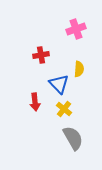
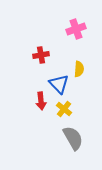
red arrow: moved 6 px right, 1 px up
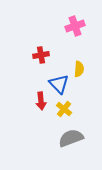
pink cross: moved 1 px left, 3 px up
gray semicircle: moved 2 px left; rotated 80 degrees counterclockwise
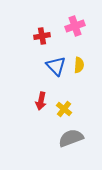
red cross: moved 1 px right, 19 px up
yellow semicircle: moved 4 px up
blue triangle: moved 3 px left, 18 px up
red arrow: rotated 18 degrees clockwise
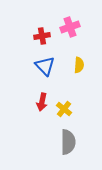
pink cross: moved 5 px left, 1 px down
blue triangle: moved 11 px left
red arrow: moved 1 px right, 1 px down
gray semicircle: moved 3 px left, 4 px down; rotated 110 degrees clockwise
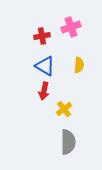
pink cross: moved 1 px right
blue triangle: rotated 15 degrees counterclockwise
red arrow: moved 2 px right, 11 px up
yellow cross: rotated 14 degrees clockwise
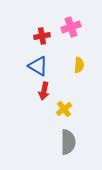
blue triangle: moved 7 px left
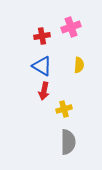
blue triangle: moved 4 px right
yellow cross: rotated 21 degrees clockwise
